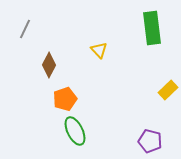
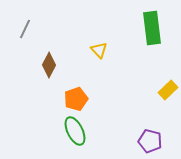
orange pentagon: moved 11 px right
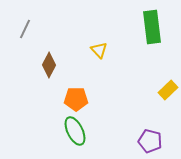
green rectangle: moved 1 px up
orange pentagon: rotated 20 degrees clockwise
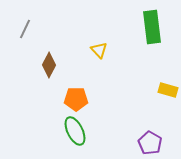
yellow rectangle: rotated 60 degrees clockwise
purple pentagon: moved 2 px down; rotated 15 degrees clockwise
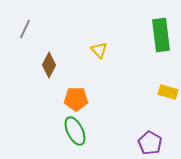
green rectangle: moved 9 px right, 8 px down
yellow rectangle: moved 2 px down
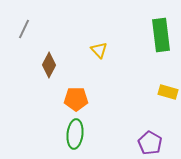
gray line: moved 1 px left
green ellipse: moved 3 px down; rotated 32 degrees clockwise
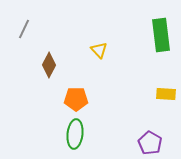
yellow rectangle: moved 2 px left, 2 px down; rotated 12 degrees counterclockwise
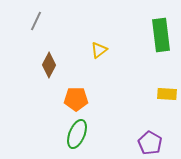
gray line: moved 12 px right, 8 px up
yellow triangle: rotated 36 degrees clockwise
yellow rectangle: moved 1 px right
green ellipse: moved 2 px right; rotated 16 degrees clockwise
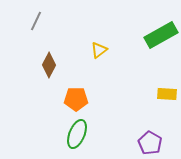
green rectangle: rotated 68 degrees clockwise
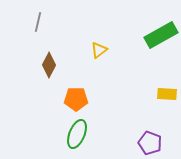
gray line: moved 2 px right, 1 px down; rotated 12 degrees counterclockwise
purple pentagon: rotated 10 degrees counterclockwise
